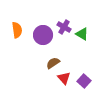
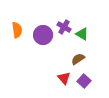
brown semicircle: moved 25 px right, 4 px up
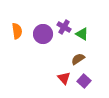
orange semicircle: moved 1 px down
purple circle: moved 1 px up
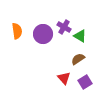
green triangle: moved 2 px left, 2 px down
purple square: moved 1 px right, 1 px down; rotated 16 degrees clockwise
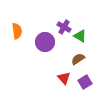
purple circle: moved 2 px right, 8 px down
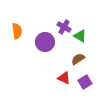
red triangle: rotated 24 degrees counterclockwise
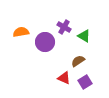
orange semicircle: moved 4 px right, 1 px down; rotated 91 degrees counterclockwise
green triangle: moved 4 px right
brown semicircle: moved 2 px down
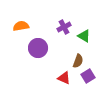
purple cross: rotated 32 degrees clockwise
orange semicircle: moved 6 px up
purple circle: moved 7 px left, 6 px down
brown semicircle: rotated 144 degrees clockwise
purple square: moved 3 px right, 6 px up
